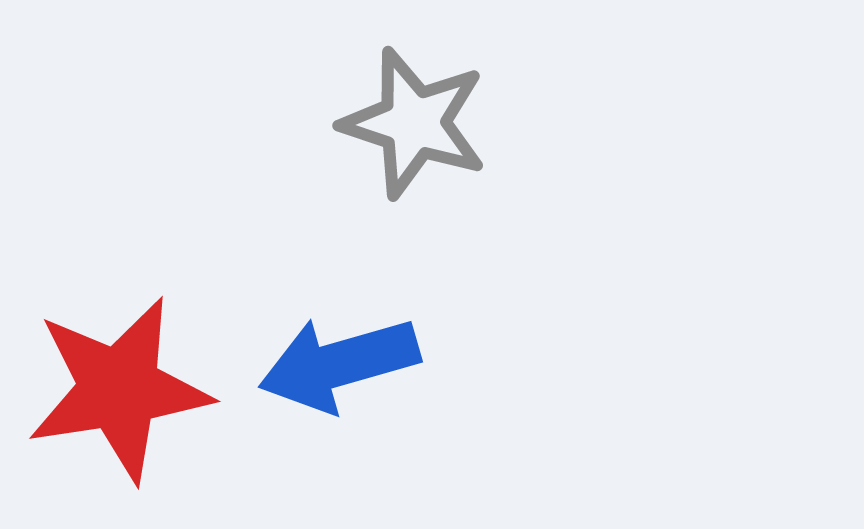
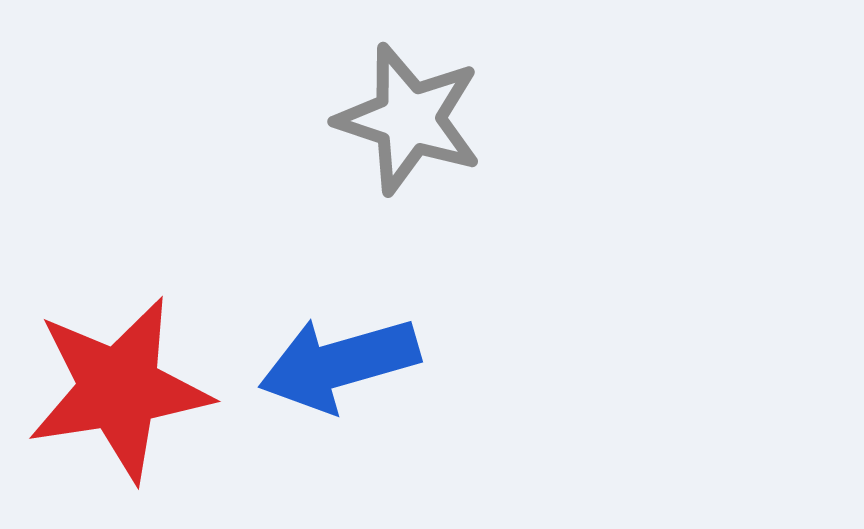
gray star: moved 5 px left, 4 px up
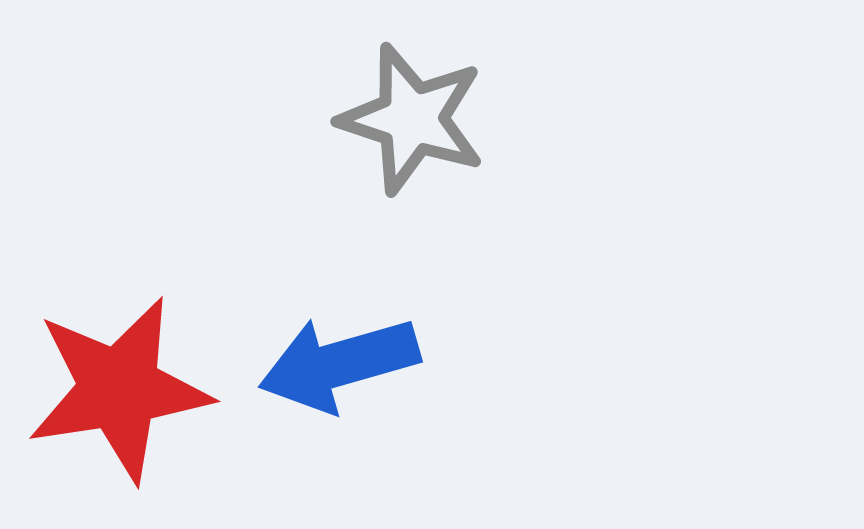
gray star: moved 3 px right
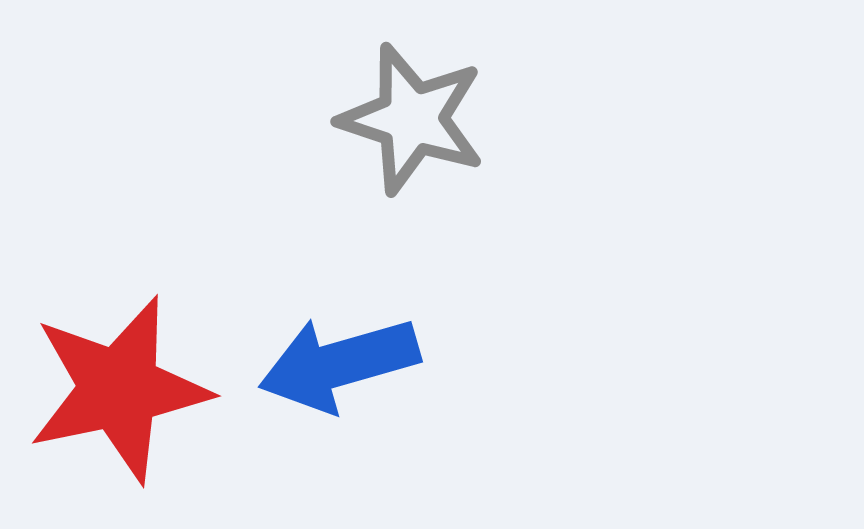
red star: rotated 3 degrees counterclockwise
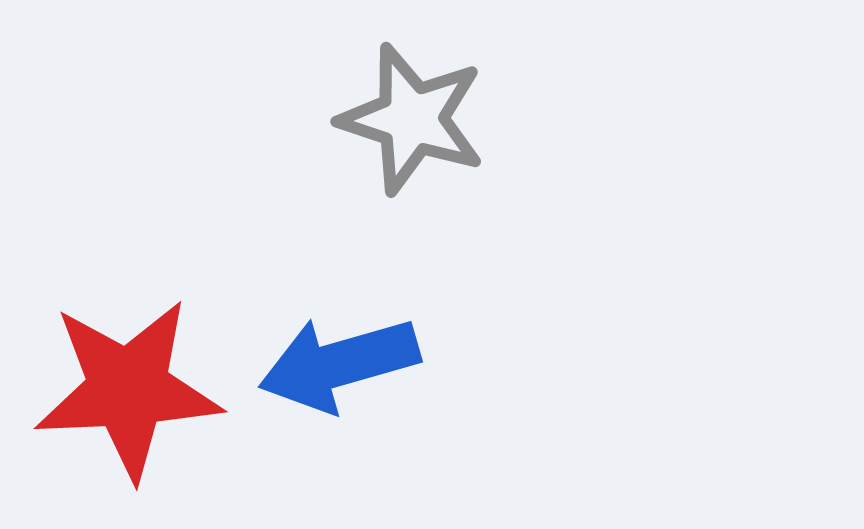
red star: moved 9 px right; rotated 9 degrees clockwise
